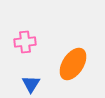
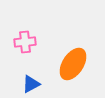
blue triangle: rotated 30 degrees clockwise
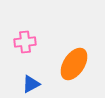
orange ellipse: moved 1 px right
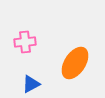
orange ellipse: moved 1 px right, 1 px up
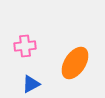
pink cross: moved 4 px down
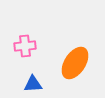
blue triangle: moved 2 px right; rotated 24 degrees clockwise
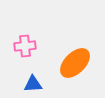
orange ellipse: rotated 12 degrees clockwise
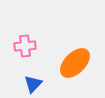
blue triangle: rotated 42 degrees counterclockwise
